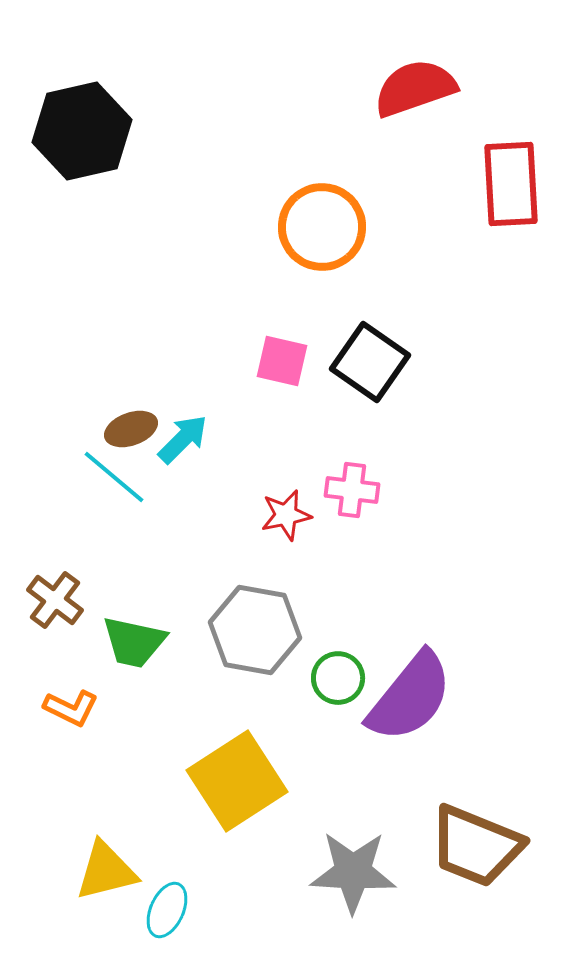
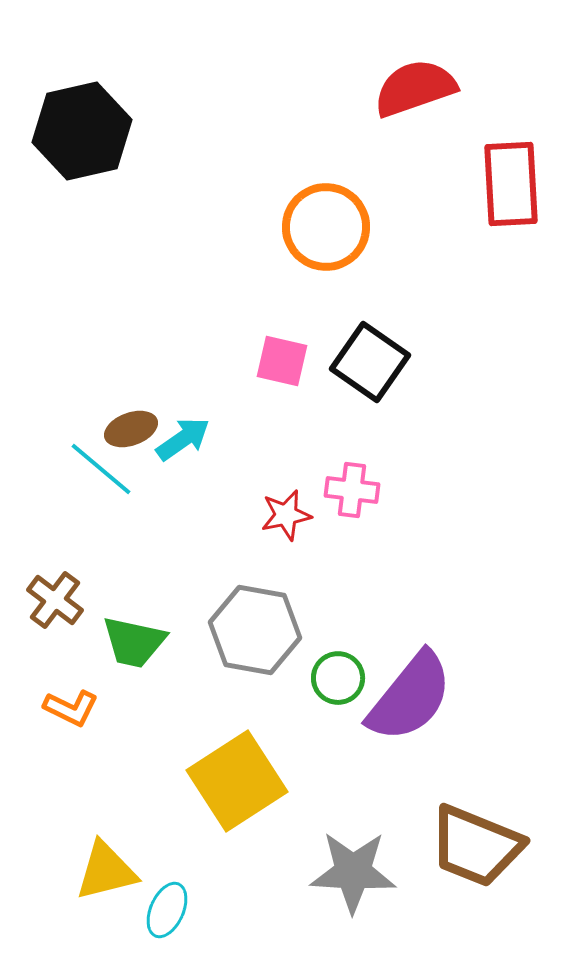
orange circle: moved 4 px right
cyan arrow: rotated 10 degrees clockwise
cyan line: moved 13 px left, 8 px up
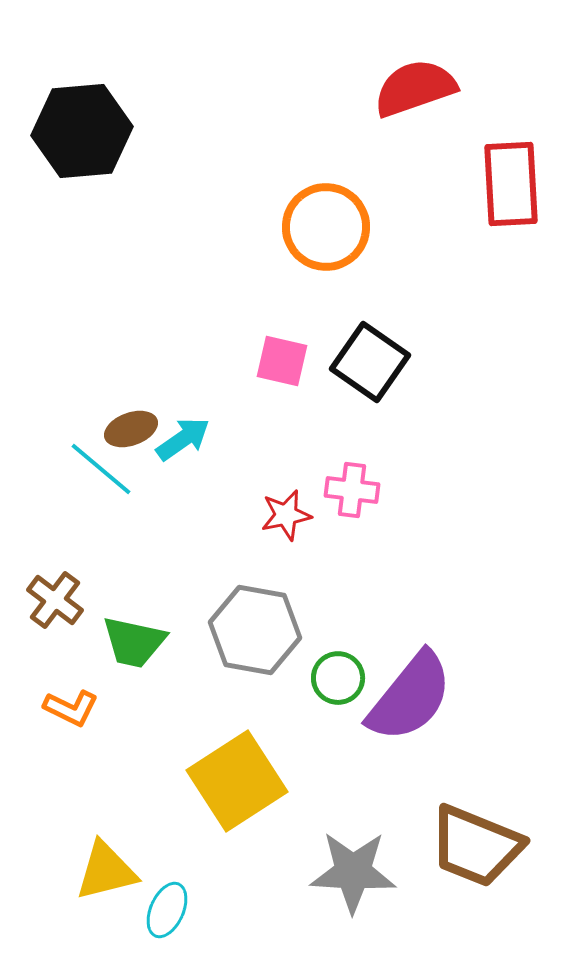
black hexagon: rotated 8 degrees clockwise
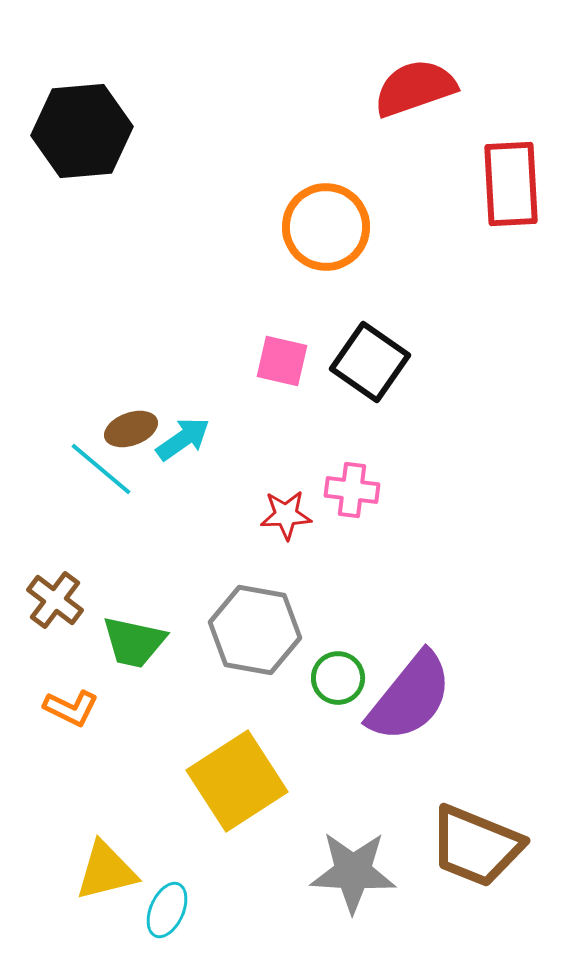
red star: rotated 9 degrees clockwise
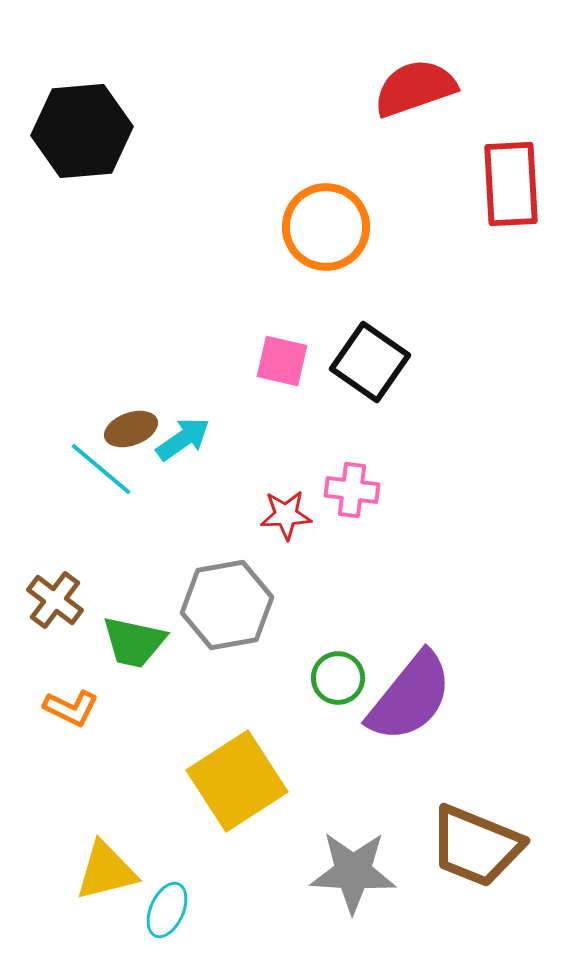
gray hexagon: moved 28 px left, 25 px up; rotated 20 degrees counterclockwise
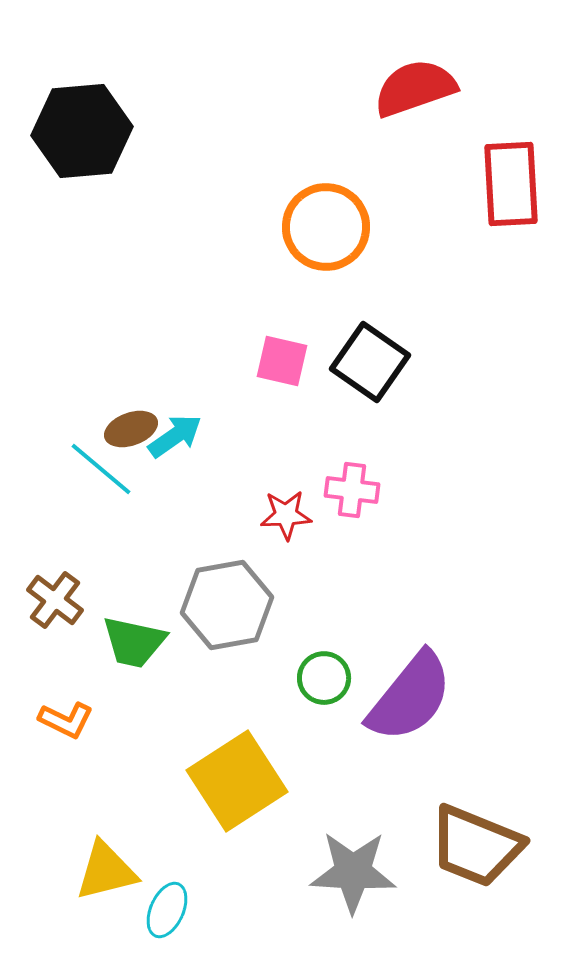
cyan arrow: moved 8 px left, 3 px up
green circle: moved 14 px left
orange L-shape: moved 5 px left, 12 px down
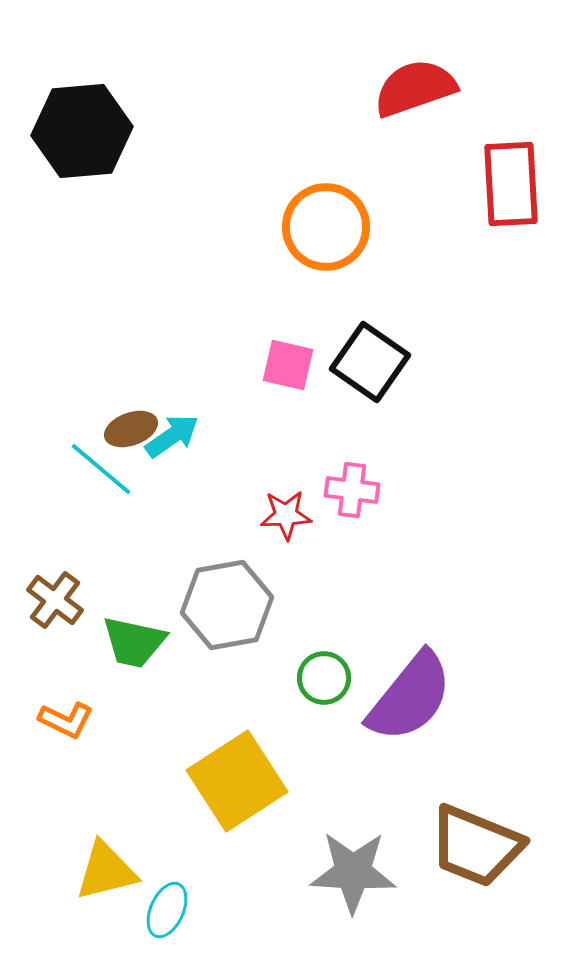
pink square: moved 6 px right, 4 px down
cyan arrow: moved 3 px left
